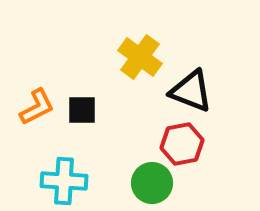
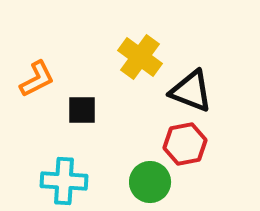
orange L-shape: moved 28 px up
red hexagon: moved 3 px right
green circle: moved 2 px left, 1 px up
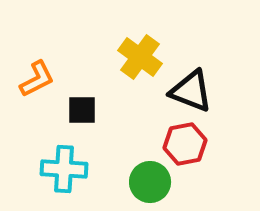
cyan cross: moved 12 px up
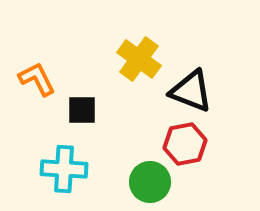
yellow cross: moved 1 px left, 2 px down
orange L-shape: rotated 90 degrees counterclockwise
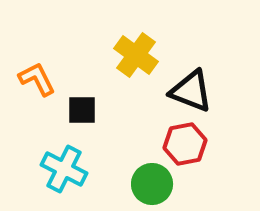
yellow cross: moved 3 px left, 4 px up
cyan cross: rotated 24 degrees clockwise
green circle: moved 2 px right, 2 px down
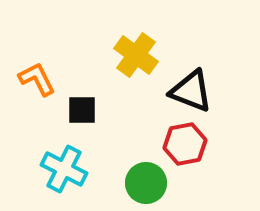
green circle: moved 6 px left, 1 px up
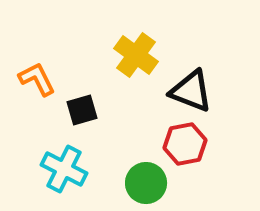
black square: rotated 16 degrees counterclockwise
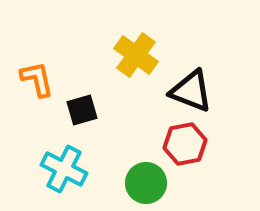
orange L-shape: rotated 15 degrees clockwise
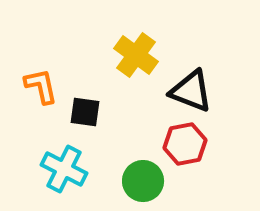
orange L-shape: moved 4 px right, 7 px down
black square: moved 3 px right, 2 px down; rotated 24 degrees clockwise
green circle: moved 3 px left, 2 px up
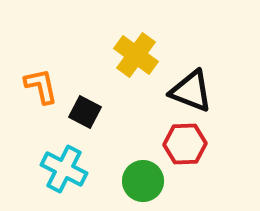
black square: rotated 20 degrees clockwise
red hexagon: rotated 9 degrees clockwise
